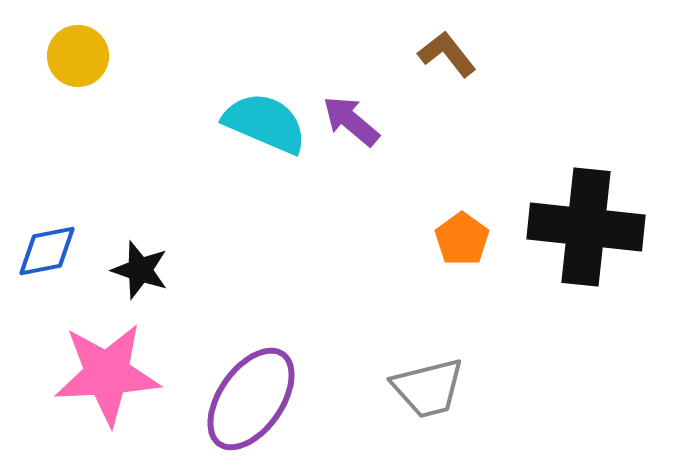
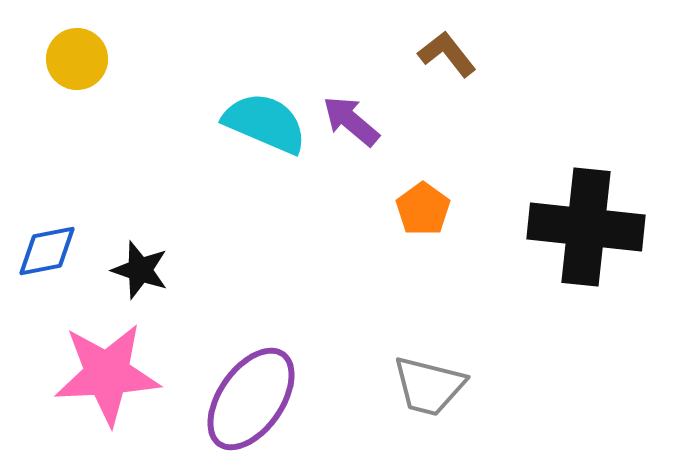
yellow circle: moved 1 px left, 3 px down
orange pentagon: moved 39 px left, 30 px up
gray trapezoid: moved 1 px right, 2 px up; rotated 28 degrees clockwise
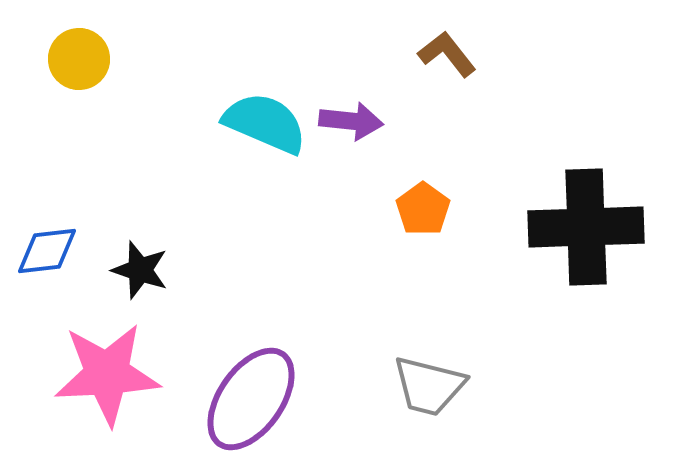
yellow circle: moved 2 px right
purple arrow: rotated 146 degrees clockwise
black cross: rotated 8 degrees counterclockwise
blue diamond: rotated 4 degrees clockwise
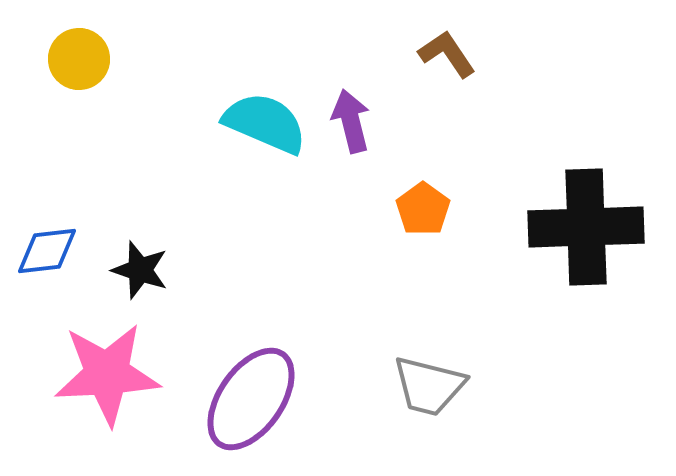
brown L-shape: rotated 4 degrees clockwise
purple arrow: rotated 110 degrees counterclockwise
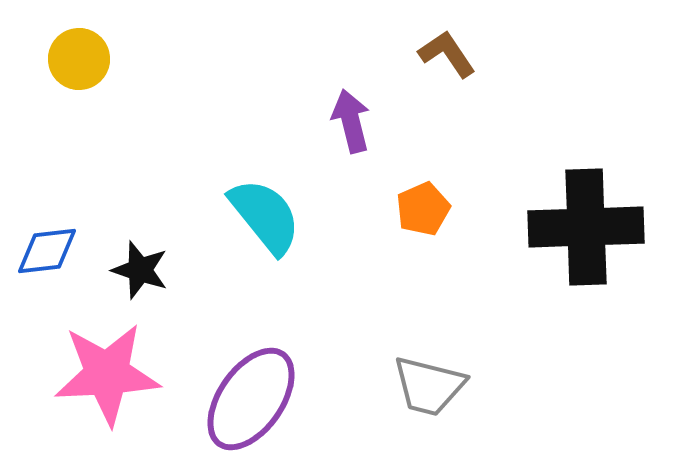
cyan semicircle: moved 93 px down; rotated 28 degrees clockwise
orange pentagon: rotated 12 degrees clockwise
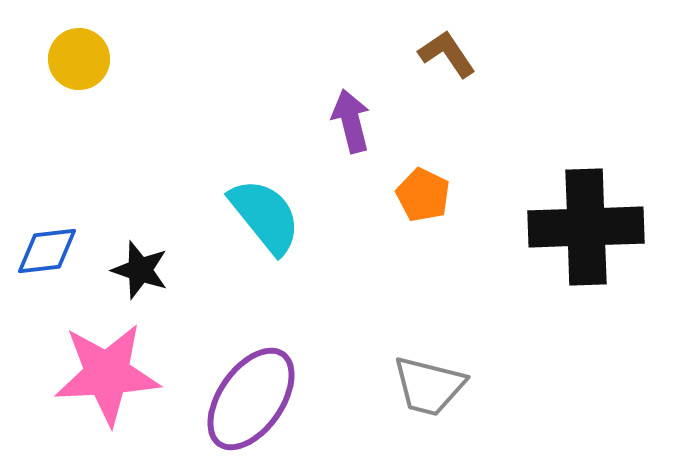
orange pentagon: moved 14 px up; rotated 22 degrees counterclockwise
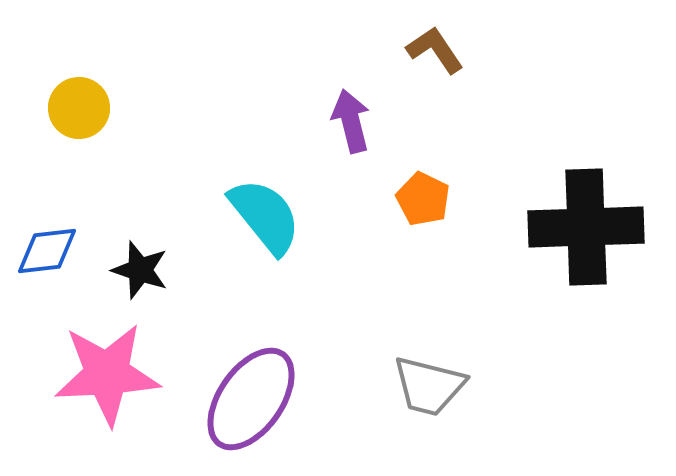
brown L-shape: moved 12 px left, 4 px up
yellow circle: moved 49 px down
orange pentagon: moved 4 px down
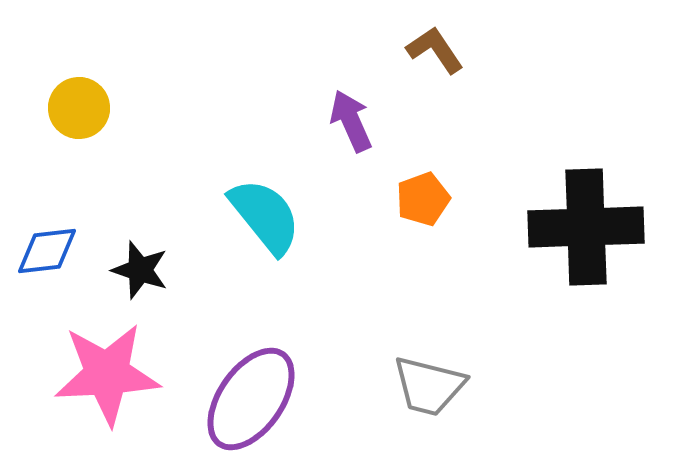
purple arrow: rotated 10 degrees counterclockwise
orange pentagon: rotated 26 degrees clockwise
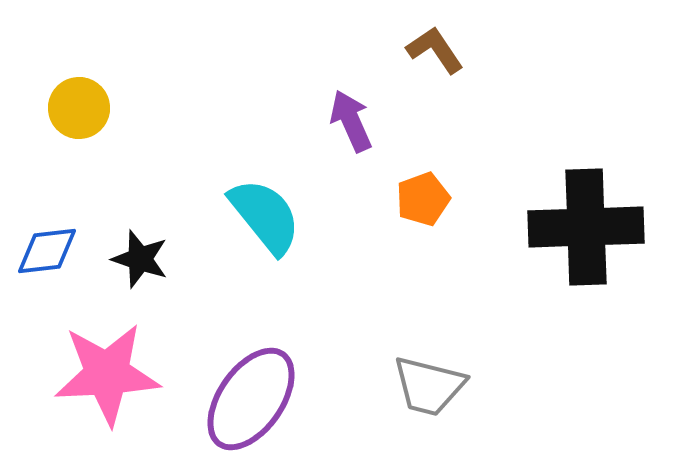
black star: moved 11 px up
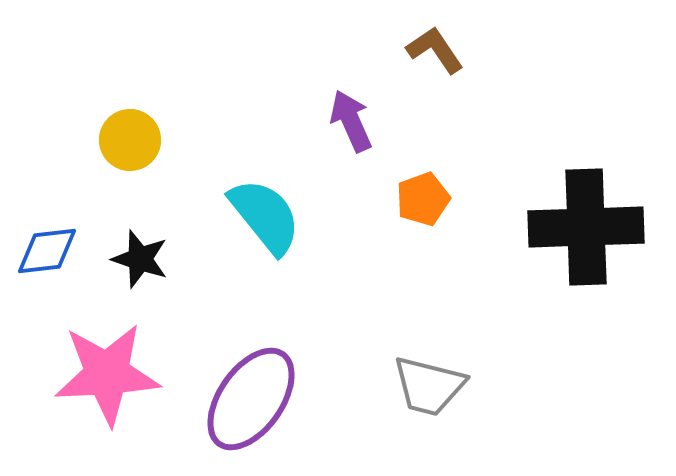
yellow circle: moved 51 px right, 32 px down
